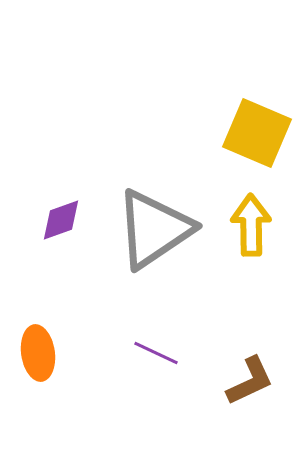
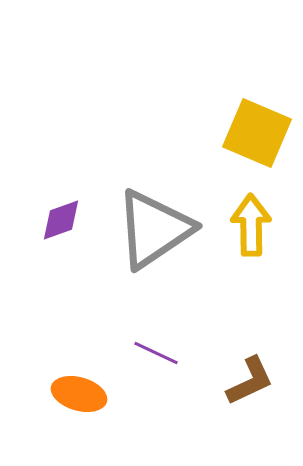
orange ellipse: moved 41 px right, 41 px down; rotated 66 degrees counterclockwise
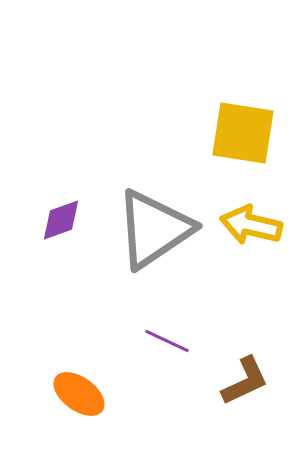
yellow square: moved 14 px left; rotated 14 degrees counterclockwise
yellow arrow: rotated 76 degrees counterclockwise
purple line: moved 11 px right, 12 px up
brown L-shape: moved 5 px left
orange ellipse: rotated 20 degrees clockwise
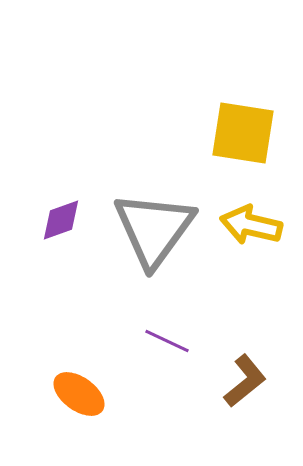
gray triangle: rotated 20 degrees counterclockwise
brown L-shape: rotated 14 degrees counterclockwise
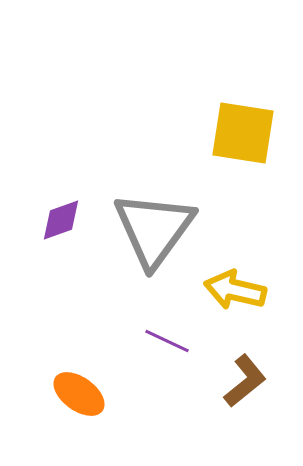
yellow arrow: moved 16 px left, 65 px down
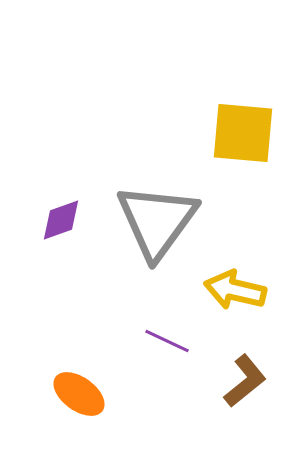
yellow square: rotated 4 degrees counterclockwise
gray triangle: moved 3 px right, 8 px up
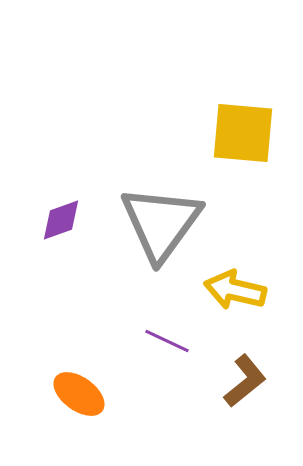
gray triangle: moved 4 px right, 2 px down
